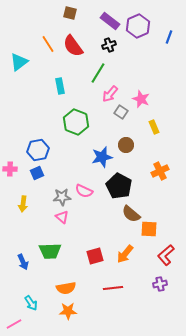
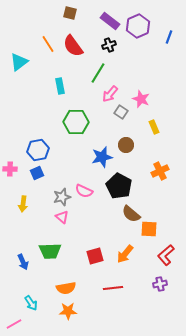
green hexagon: rotated 20 degrees counterclockwise
gray star: rotated 12 degrees counterclockwise
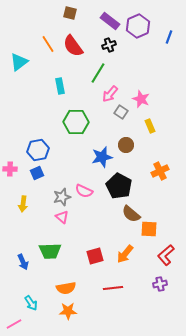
yellow rectangle: moved 4 px left, 1 px up
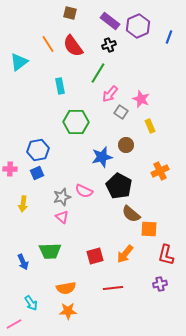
red L-shape: rotated 35 degrees counterclockwise
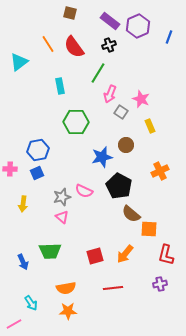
red semicircle: moved 1 px right, 1 px down
pink arrow: rotated 18 degrees counterclockwise
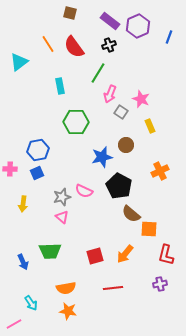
orange star: rotated 12 degrees clockwise
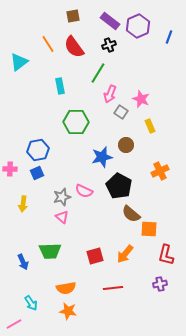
brown square: moved 3 px right, 3 px down; rotated 24 degrees counterclockwise
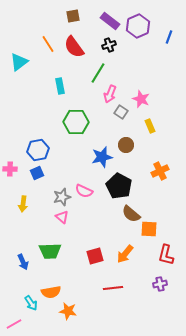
orange semicircle: moved 15 px left, 4 px down
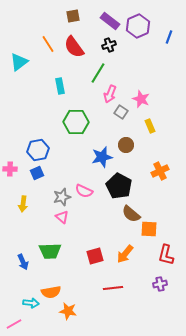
cyan arrow: rotated 49 degrees counterclockwise
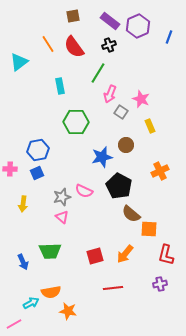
cyan arrow: rotated 35 degrees counterclockwise
